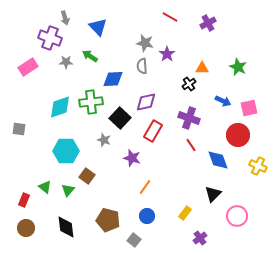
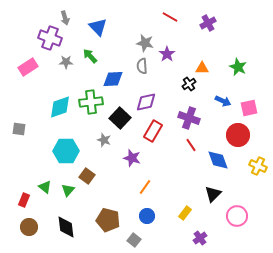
green arrow at (90, 56): rotated 14 degrees clockwise
brown circle at (26, 228): moved 3 px right, 1 px up
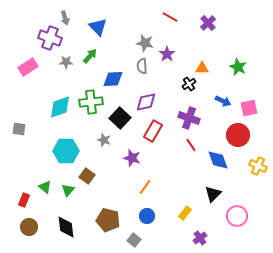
purple cross at (208, 23): rotated 14 degrees counterclockwise
green arrow at (90, 56): rotated 84 degrees clockwise
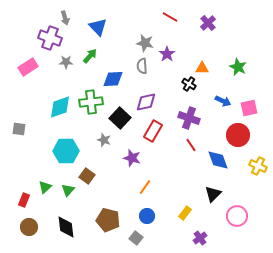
black cross at (189, 84): rotated 24 degrees counterclockwise
green triangle at (45, 187): rotated 40 degrees clockwise
gray square at (134, 240): moved 2 px right, 2 px up
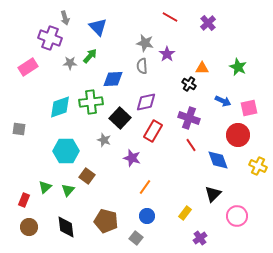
gray star at (66, 62): moved 4 px right, 1 px down
brown pentagon at (108, 220): moved 2 px left, 1 px down
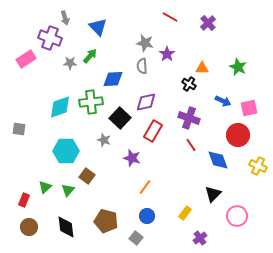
pink rectangle at (28, 67): moved 2 px left, 8 px up
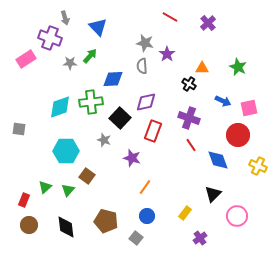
red rectangle at (153, 131): rotated 10 degrees counterclockwise
brown circle at (29, 227): moved 2 px up
